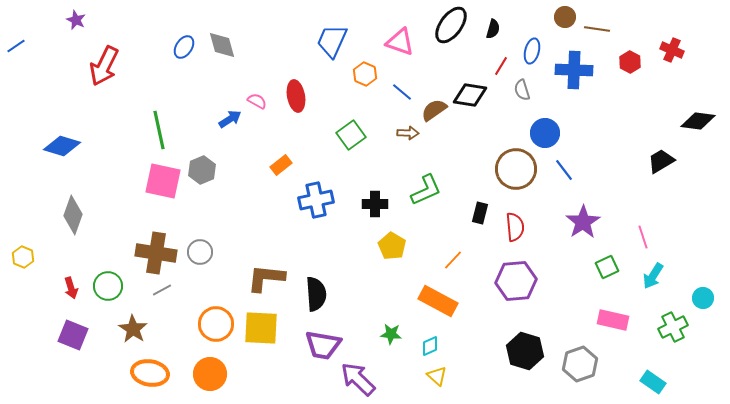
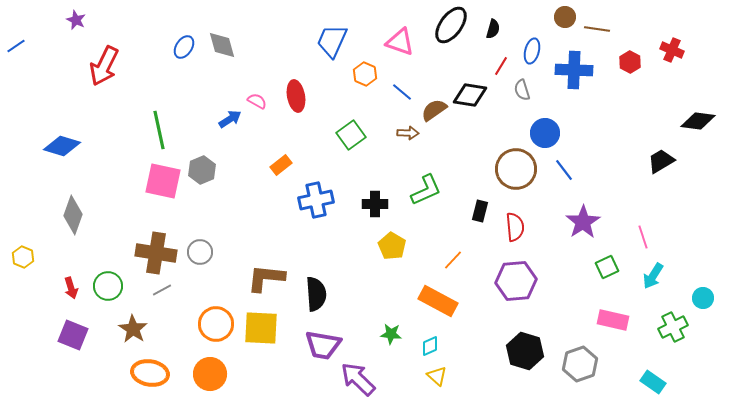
black rectangle at (480, 213): moved 2 px up
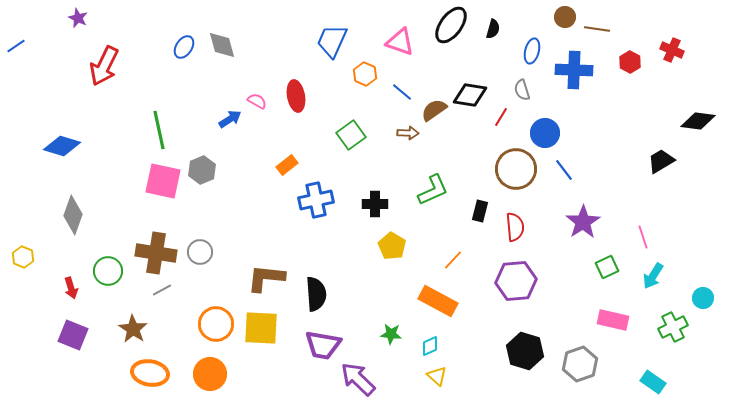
purple star at (76, 20): moved 2 px right, 2 px up
red line at (501, 66): moved 51 px down
orange rectangle at (281, 165): moved 6 px right
green L-shape at (426, 190): moved 7 px right
green circle at (108, 286): moved 15 px up
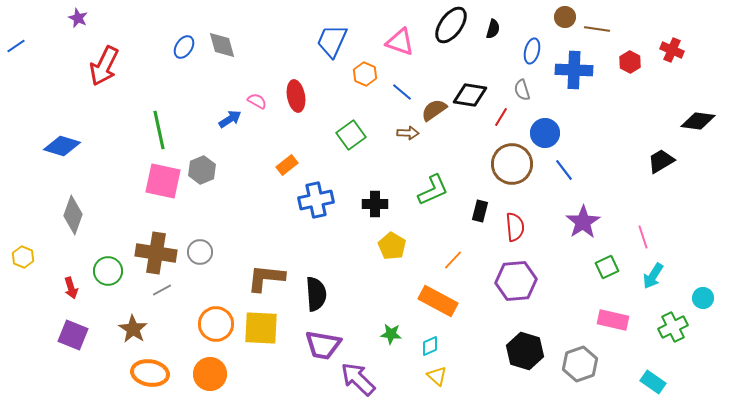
brown circle at (516, 169): moved 4 px left, 5 px up
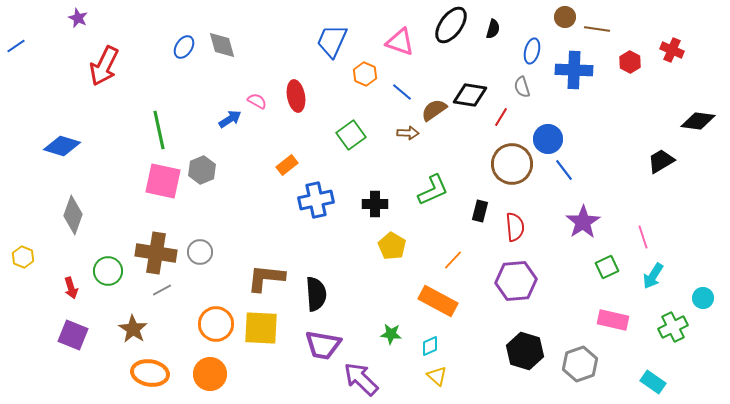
gray semicircle at (522, 90): moved 3 px up
blue circle at (545, 133): moved 3 px right, 6 px down
purple arrow at (358, 379): moved 3 px right
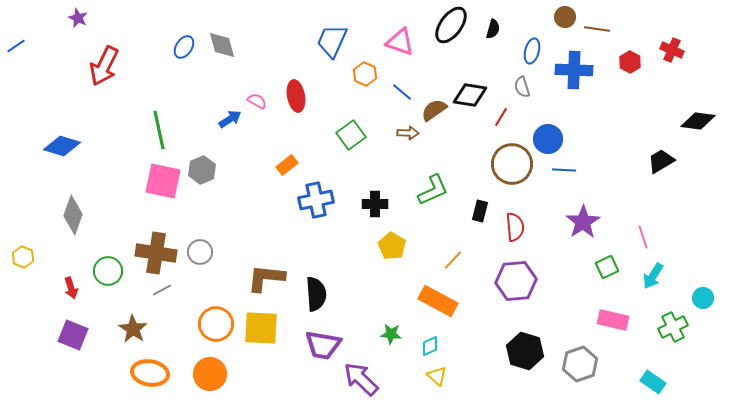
blue line at (564, 170): rotated 50 degrees counterclockwise
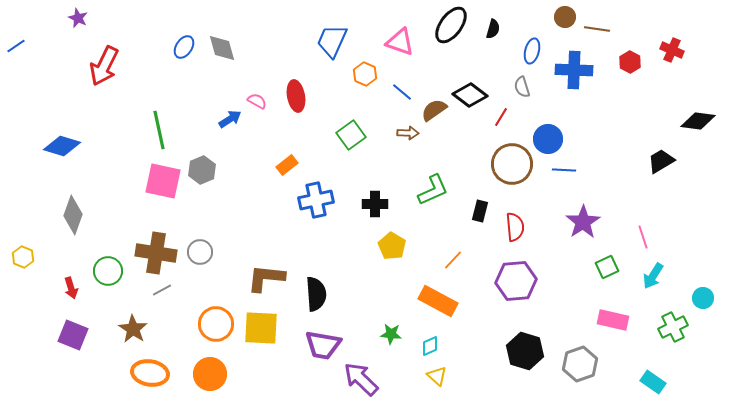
gray diamond at (222, 45): moved 3 px down
black diamond at (470, 95): rotated 28 degrees clockwise
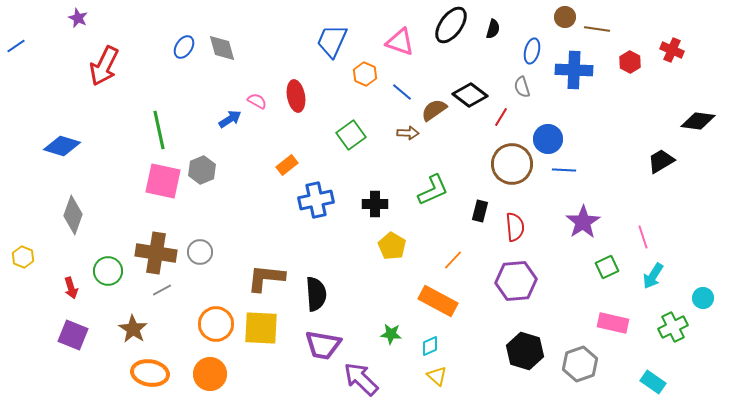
pink rectangle at (613, 320): moved 3 px down
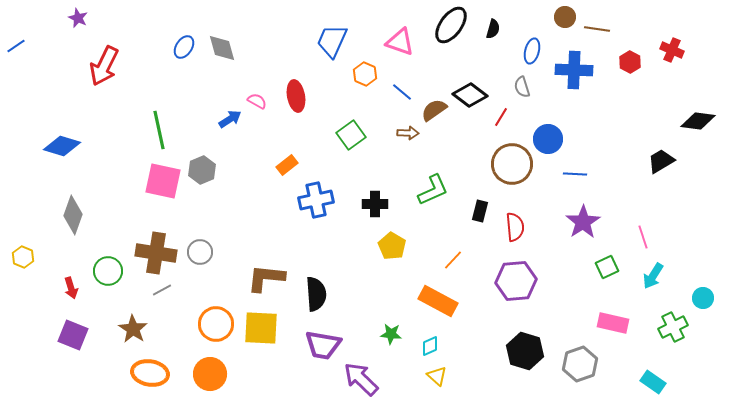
blue line at (564, 170): moved 11 px right, 4 px down
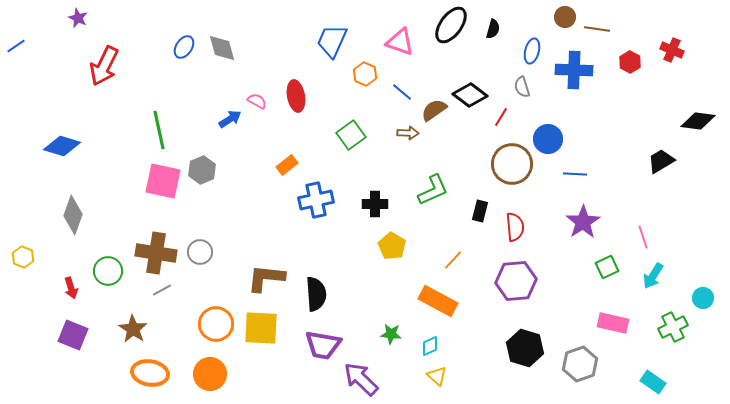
black hexagon at (525, 351): moved 3 px up
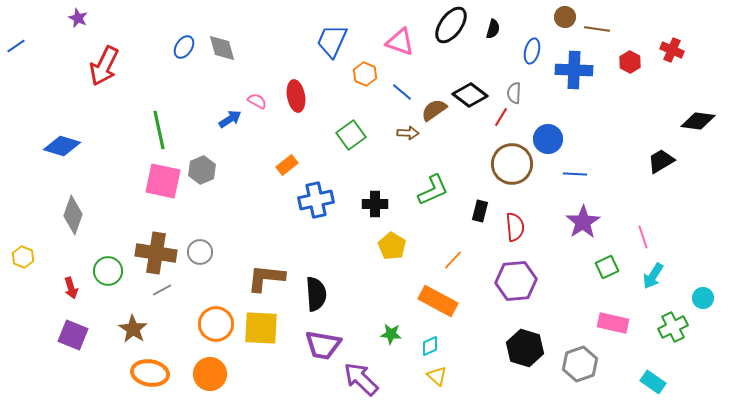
gray semicircle at (522, 87): moved 8 px left, 6 px down; rotated 20 degrees clockwise
